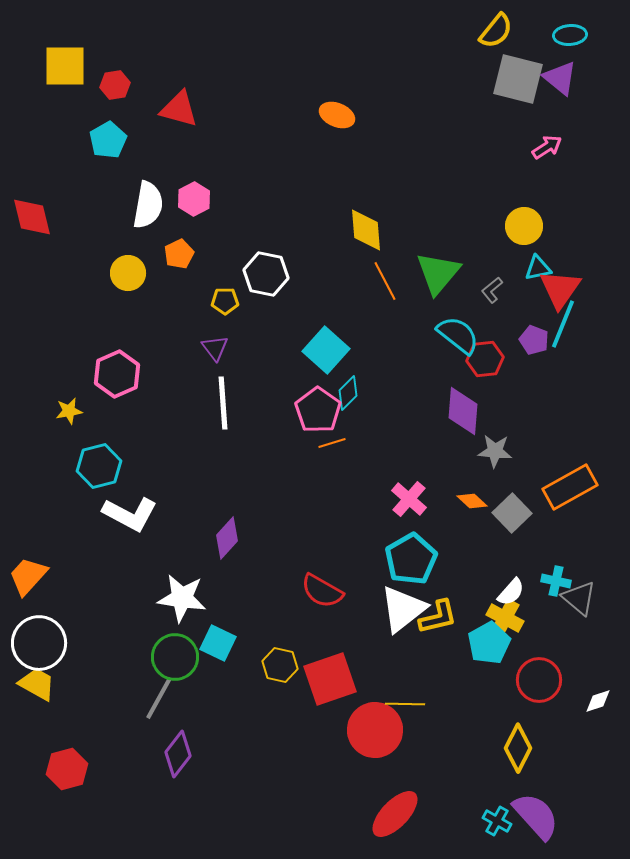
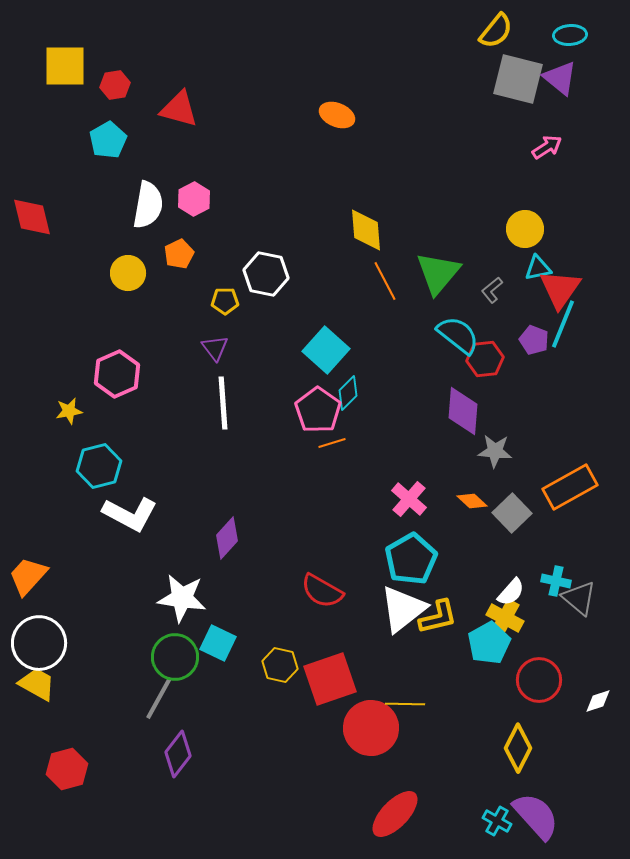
yellow circle at (524, 226): moved 1 px right, 3 px down
red circle at (375, 730): moved 4 px left, 2 px up
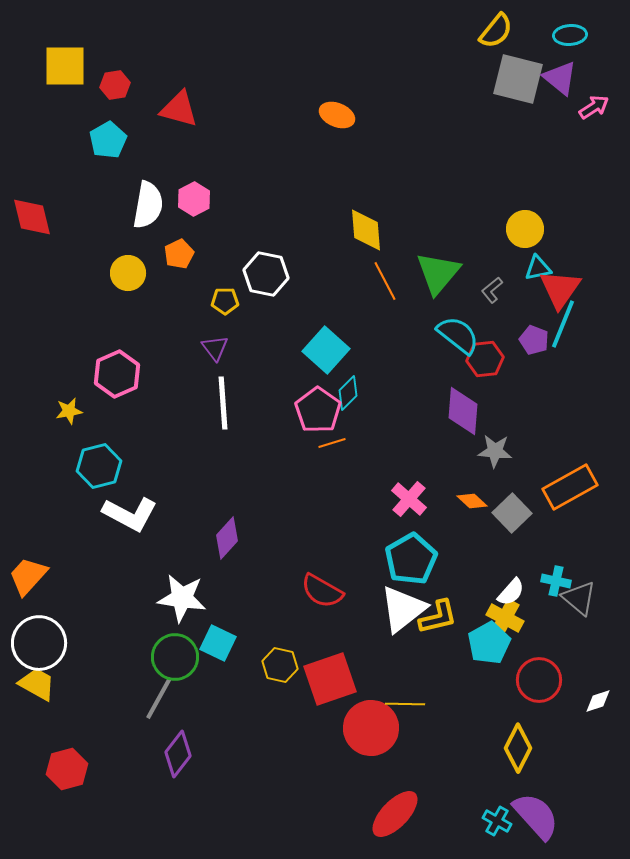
pink arrow at (547, 147): moved 47 px right, 40 px up
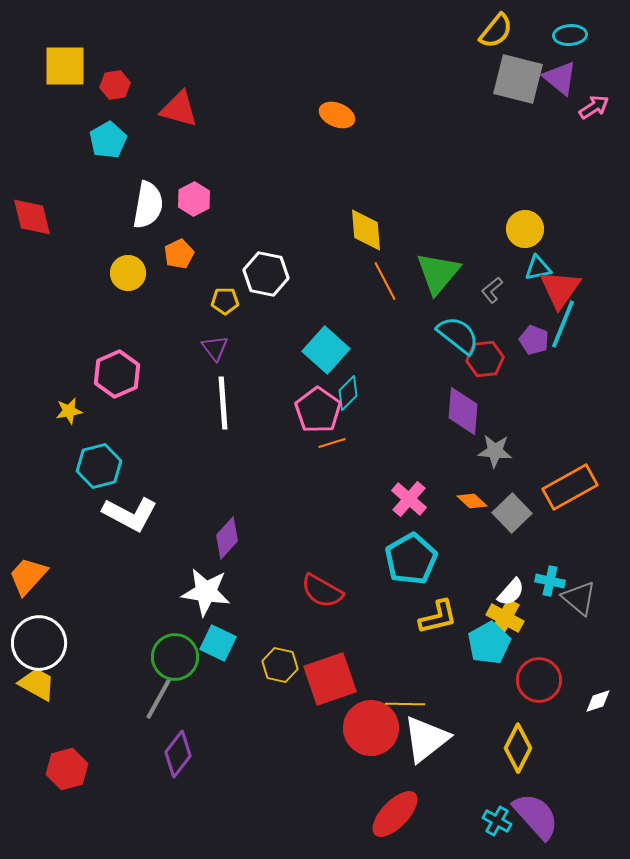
cyan cross at (556, 581): moved 6 px left
white star at (182, 598): moved 24 px right, 6 px up
white triangle at (403, 609): moved 23 px right, 130 px down
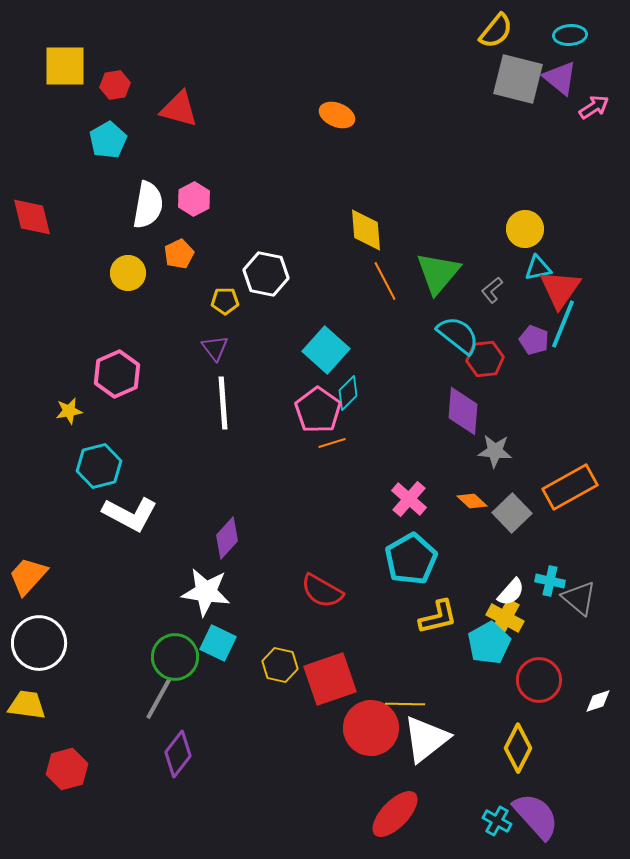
yellow trapezoid at (37, 684): moved 10 px left, 21 px down; rotated 21 degrees counterclockwise
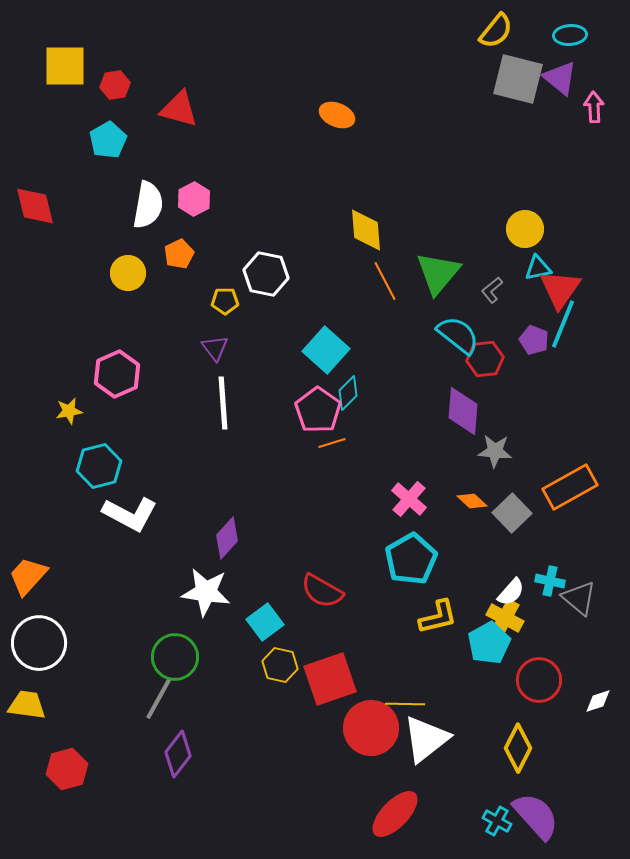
pink arrow at (594, 107): rotated 60 degrees counterclockwise
red diamond at (32, 217): moved 3 px right, 11 px up
cyan square at (218, 643): moved 47 px right, 21 px up; rotated 27 degrees clockwise
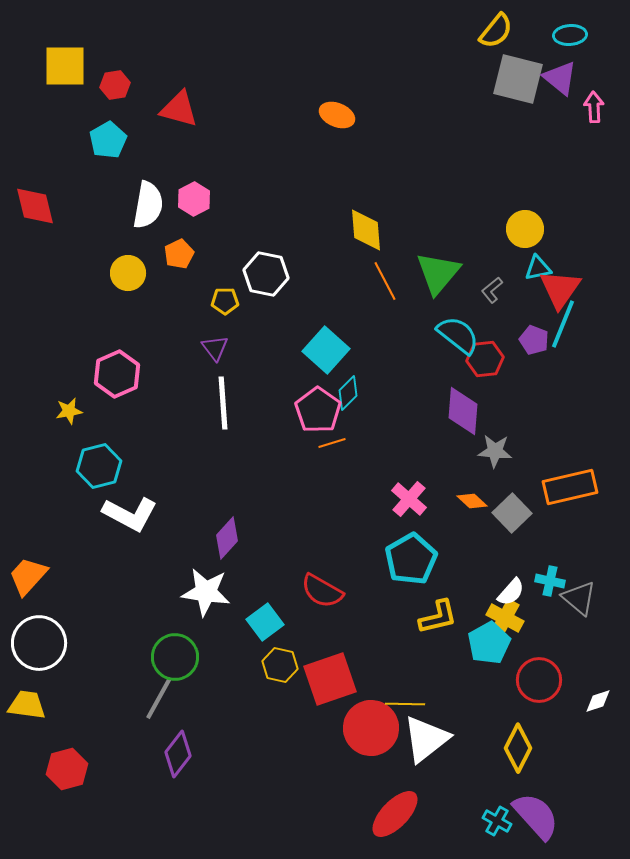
orange rectangle at (570, 487): rotated 16 degrees clockwise
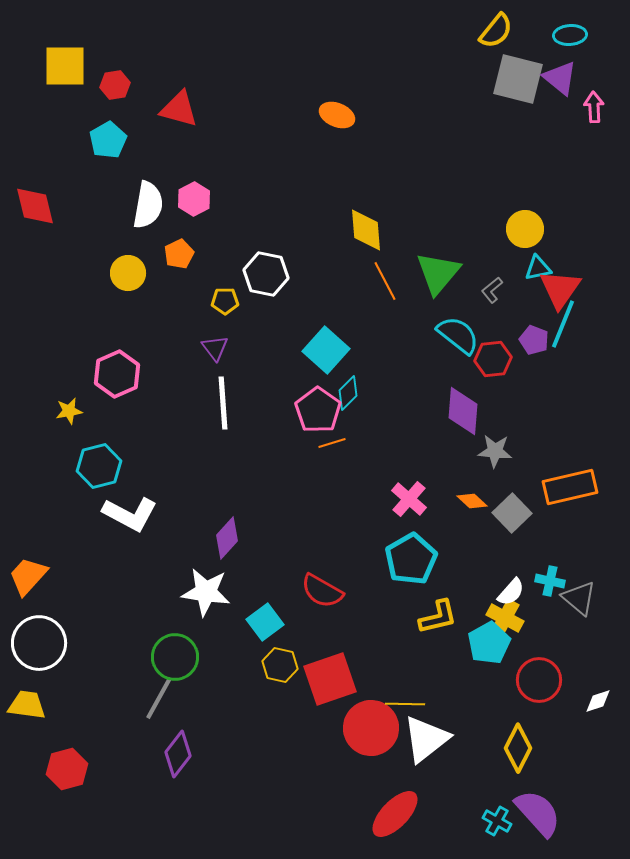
red hexagon at (485, 359): moved 8 px right
purple semicircle at (536, 816): moved 2 px right, 3 px up
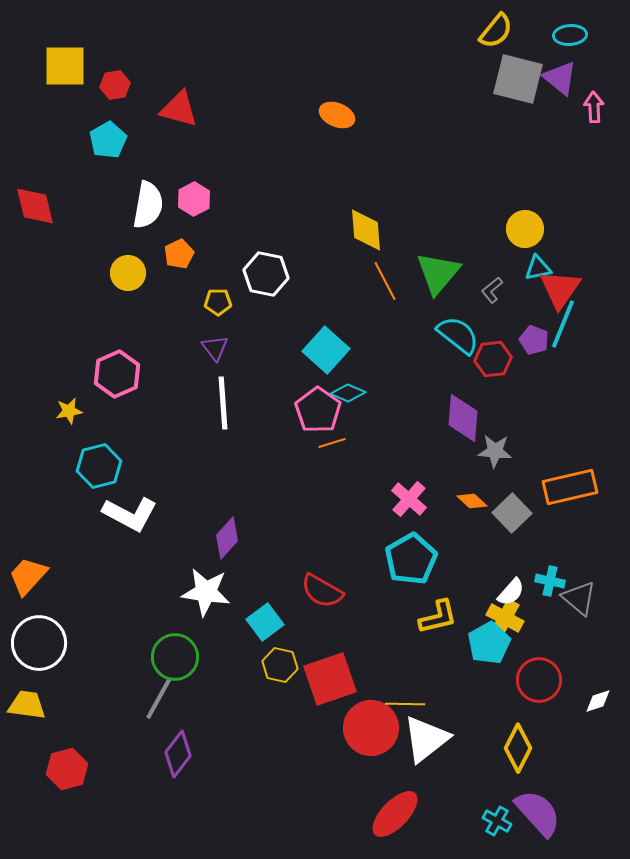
yellow pentagon at (225, 301): moved 7 px left, 1 px down
cyan diamond at (348, 393): rotated 68 degrees clockwise
purple diamond at (463, 411): moved 7 px down
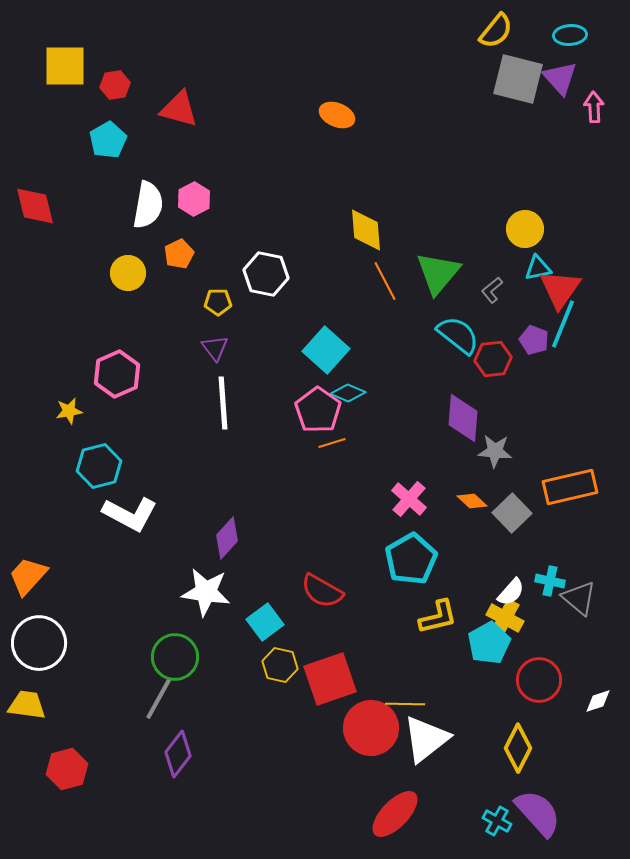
purple triangle at (560, 78): rotated 9 degrees clockwise
